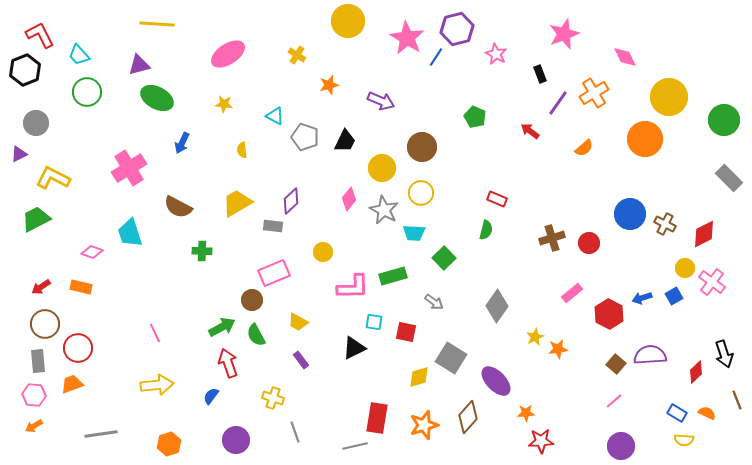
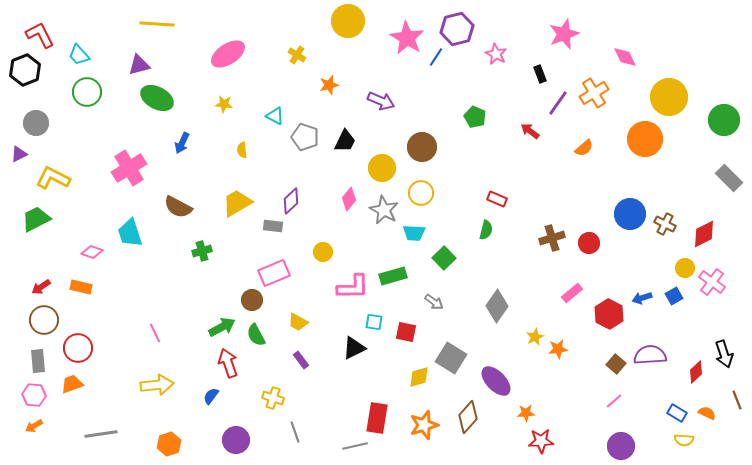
green cross at (202, 251): rotated 18 degrees counterclockwise
brown circle at (45, 324): moved 1 px left, 4 px up
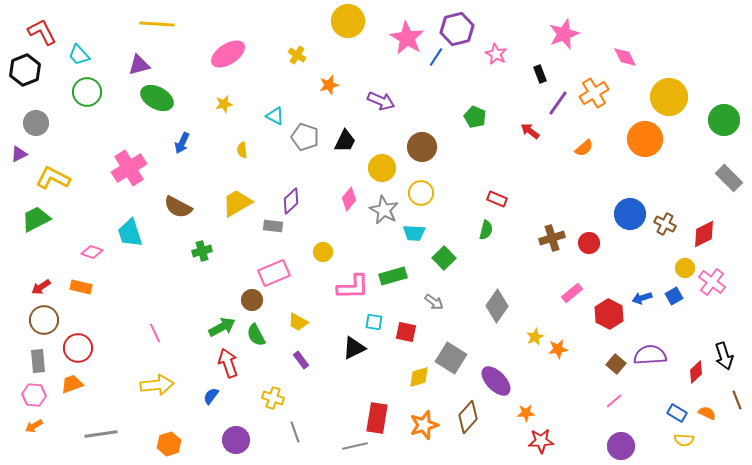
red L-shape at (40, 35): moved 2 px right, 3 px up
yellow star at (224, 104): rotated 18 degrees counterclockwise
black arrow at (724, 354): moved 2 px down
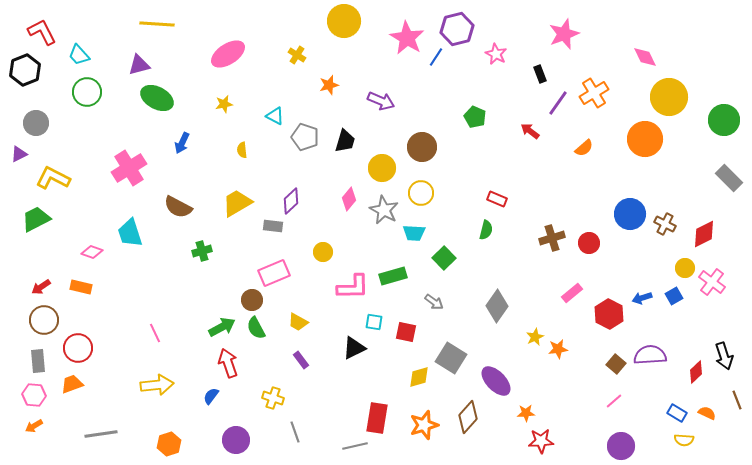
yellow circle at (348, 21): moved 4 px left
pink diamond at (625, 57): moved 20 px right
black trapezoid at (345, 141): rotated 10 degrees counterclockwise
green semicircle at (256, 335): moved 7 px up
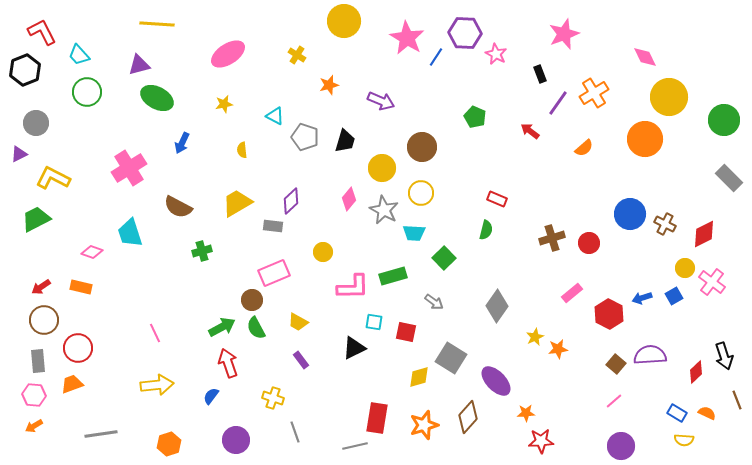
purple hexagon at (457, 29): moved 8 px right, 4 px down; rotated 16 degrees clockwise
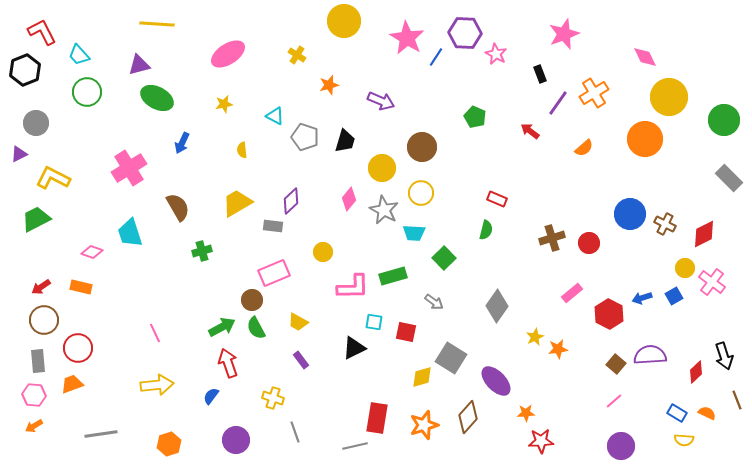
brown semicircle at (178, 207): rotated 148 degrees counterclockwise
yellow diamond at (419, 377): moved 3 px right
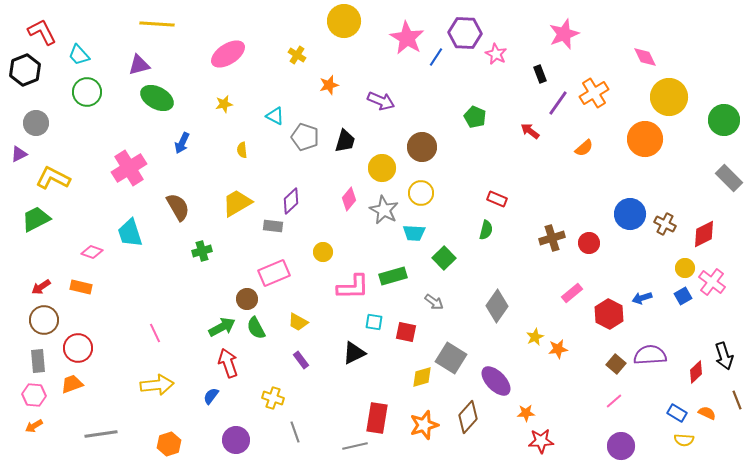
blue square at (674, 296): moved 9 px right
brown circle at (252, 300): moved 5 px left, 1 px up
black triangle at (354, 348): moved 5 px down
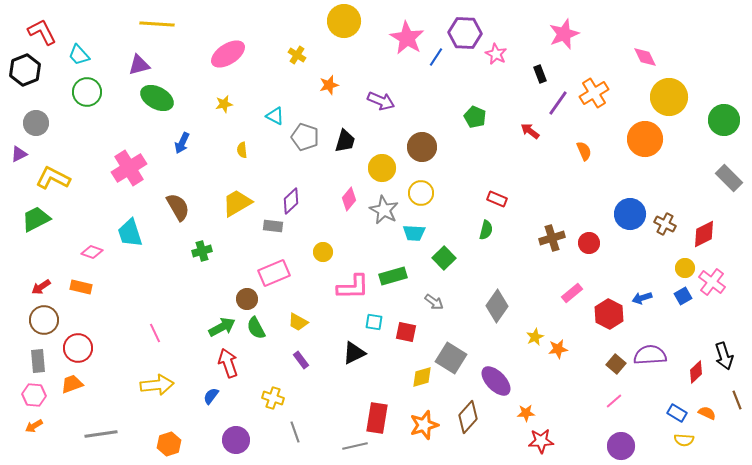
orange semicircle at (584, 148): moved 3 px down; rotated 72 degrees counterclockwise
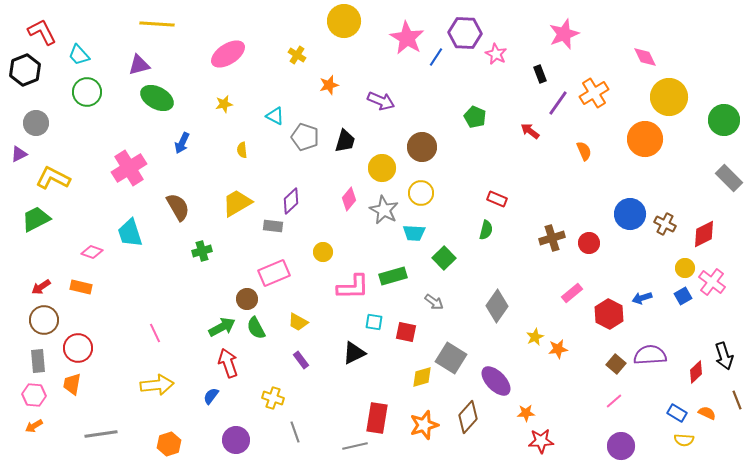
orange trapezoid at (72, 384): rotated 60 degrees counterclockwise
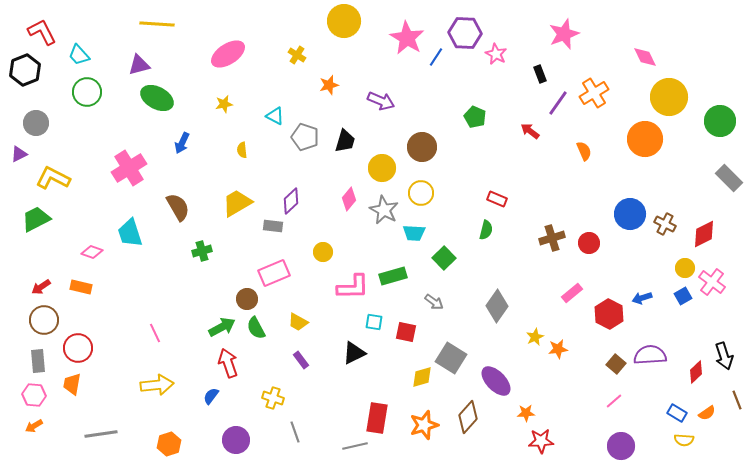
green circle at (724, 120): moved 4 px left, 1 px down
orange semicircle at (707, 413): rotated 120 degrees clockwise
